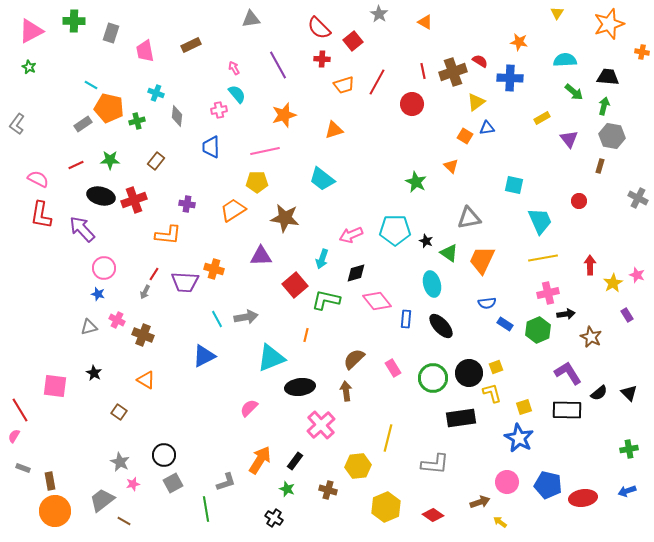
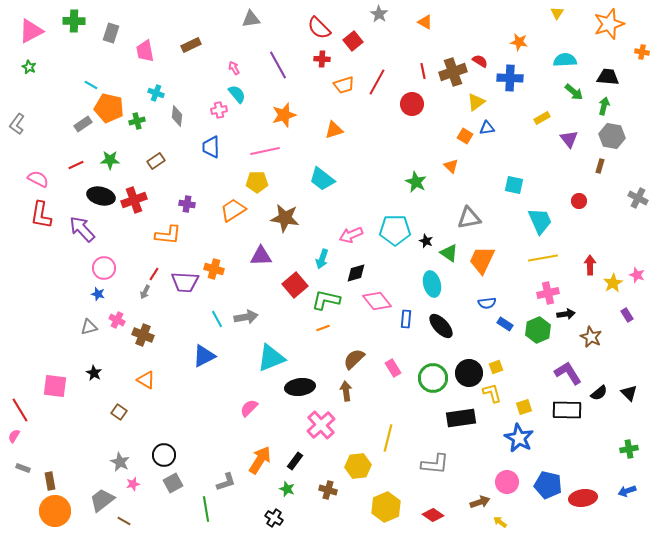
brown rectangle at (156, 161): rotated 18 degrees clockwise
orange line at (306, 335): moved 17 px right, 7 px up; rotated 56 degrees clockwise
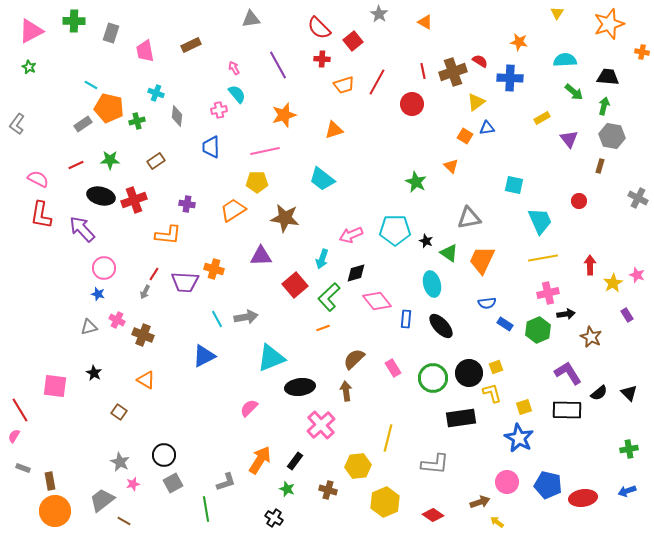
green L-shape at (326, 300): moved 3 px right, 3 px up; rotated 56 degrees counterclockwise
yellow hexagon at (386, 507): moved 1 px left, 5 px up
yellow arrow at (500, 522): moved 3 px left
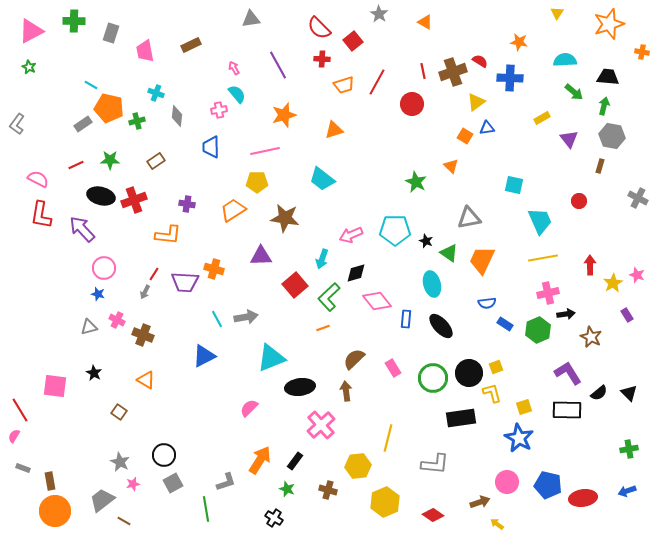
yellow arrow at (497, 522): moved 2 px down
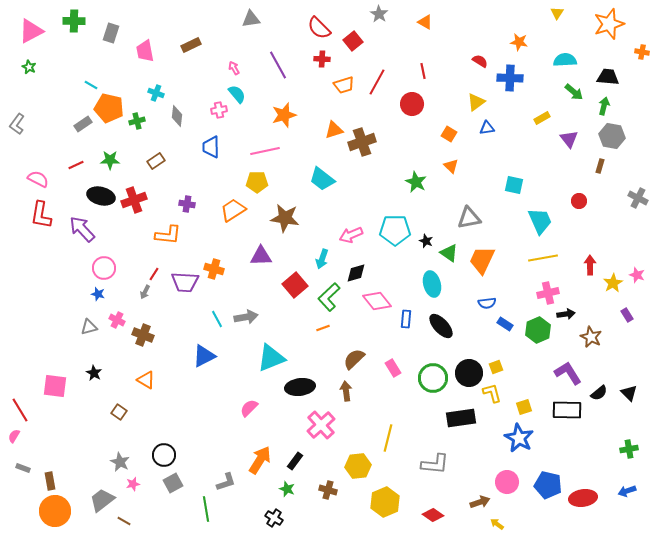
brown cross at (453, 72): moved 91 px left, 70 px down
orange square at (465, 136): moved 16 px left, 2 px up
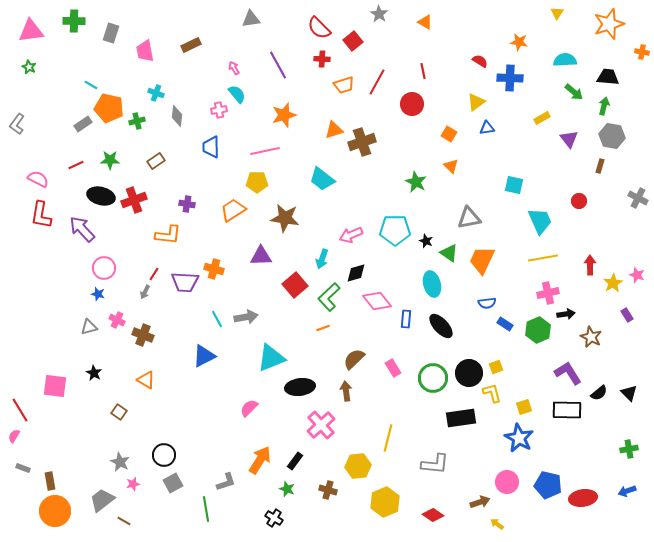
pink triangle at (31, 31): rotated 20 degrees clockwise
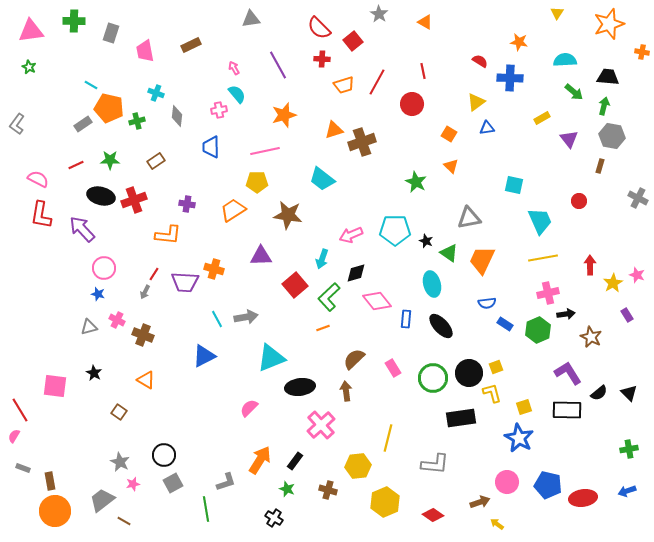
brown star at (285, 218): moved 3 px right, 3 px up
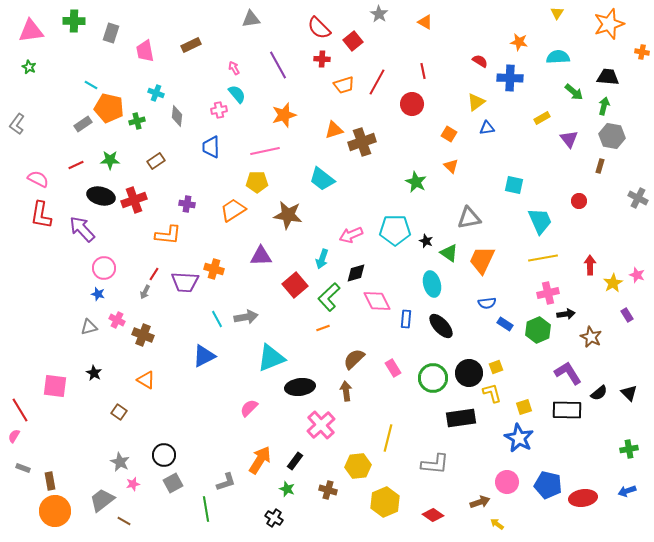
cyan semicircle at (565, 60): moved 7 px left, 3 px up
pink diamond at (377, 301): rotated 12 degrees clockwise
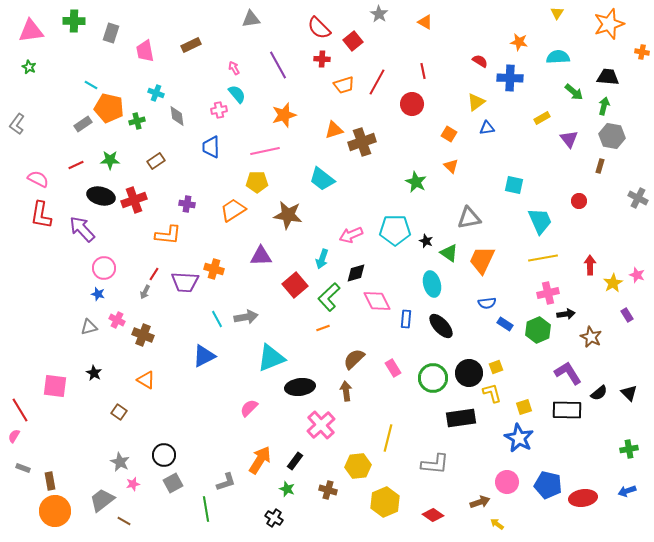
gray diamond at (177, 116): rotated 15 degrees counterclockwise
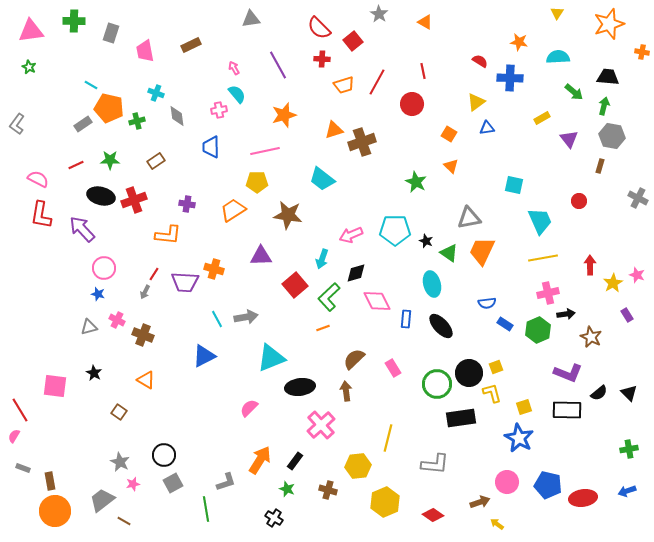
orange trapezoid at (482, 260): moved 9 px up
purple L-shape at (568, 373): rotated 144 degrees clockwise
green circle at (433, 378): moved 4 px right, 6 px down
